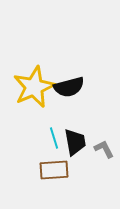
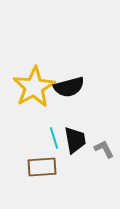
yellow star: rotated 6 degrees counterclockwise
black trapezoid: moved 2 px up
brown rectangle: moved 12 px left, 3 px up
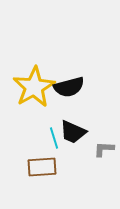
black trapezoid: moved 2 px left, 8 px up; rotated 124 degrees clockwise
gray L-shape: rotated 60 degrees counterclockwise
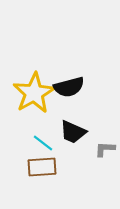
yellow star: moved 6 px down
cyan line: moved 11 px left, 5 px down; rotated 35 degrees counterclockwise
gray L-shape: moved 1 px right
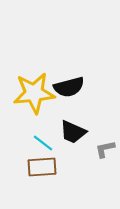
yellow star: rotated 24 degrees clockwise
gray L-shape: rotated 15 degrees counterclockwise
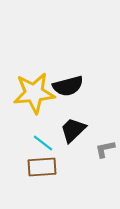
black semicircle: moved 1 px left, 1 px up
black trapezoid: moved 2 px up; rotated 112 degrees clockwise
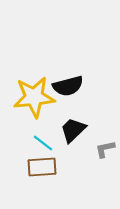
yellow star: moved 4 px down
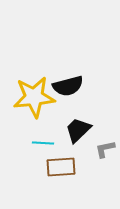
black trapezoid: moved 5 px right
cyan line: rotated 35 degrees counterclockwise
brown rectangle: moved 19 px right
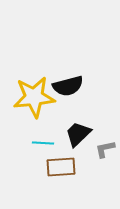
black trapezoid: moved 4 px down
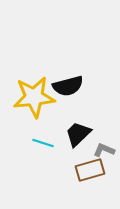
cyan line: rotated 15 degrees clockwise
gray L-shape: moved 1 px left, 1 px down; rotated 35 degrees clockwise
brown rectangle: moved 29 px right, 3 px down; rotated 12 degrees counterclockwise
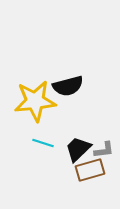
yellow star: moved 1 px right, 4 px down
black trapezoid: moved 15 px down
gray L-shape: rotated 150 degrees clockwise
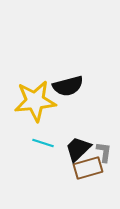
gray L-shape: moved 2 px down; rotated 75 degrees counterclockwise
brown rectangle: moved 2 px left, 2 px up
